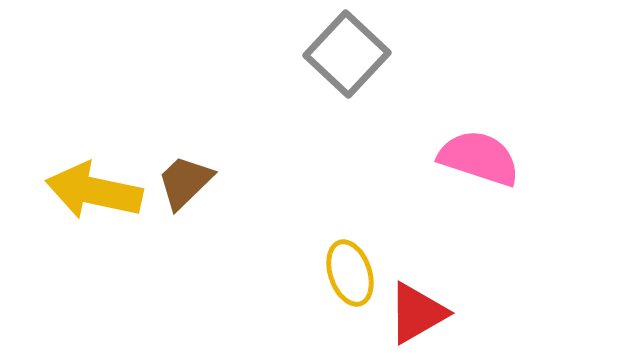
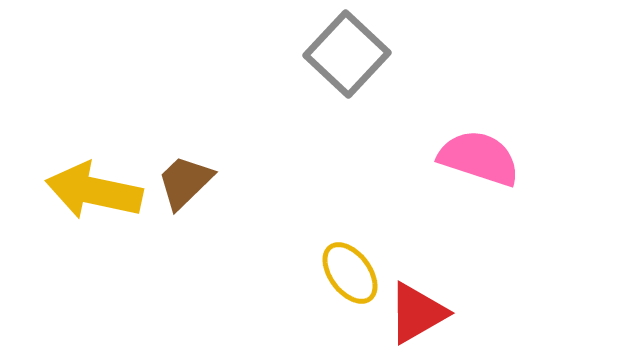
yellow ellipse: rotated 18 degrees counterclockwise
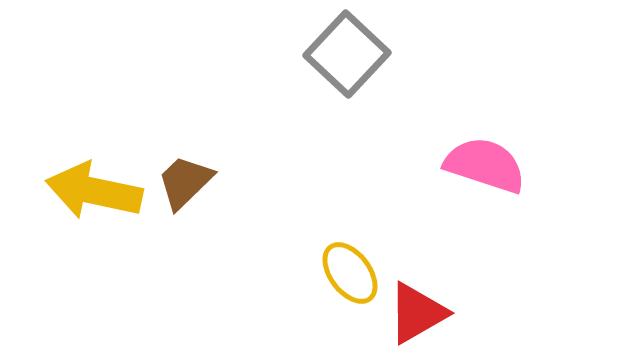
pink semicircle: moved 6 px right, 7 px down
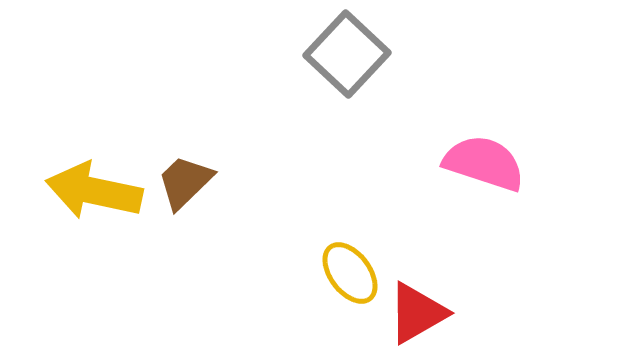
pink semicircle: moved 1 px left, 2 px up
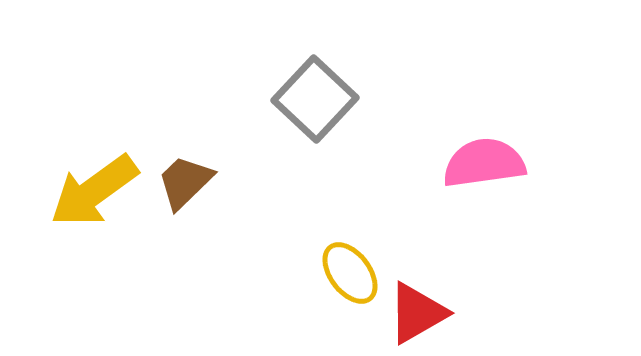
gray square: moved 32 px left, 45 px down
pink semicircle: rotated 26 degrees counterclockwise
yellow arrow: rotated 48 degrees counterclockwise
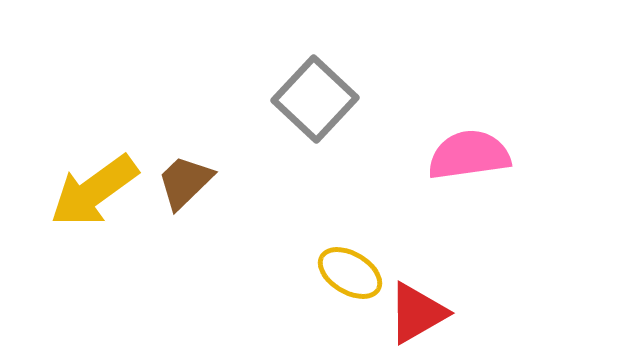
pink semicircle: moved 15 px left, 8 px up
yellow ellipse: rotated 22 degrees counterclockwise
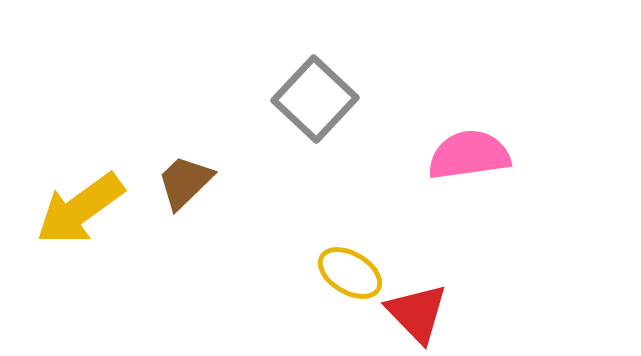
yellow arrow: moved 14 px left, 18 px down
red triangle: rotated 44 degrees counterclockwise
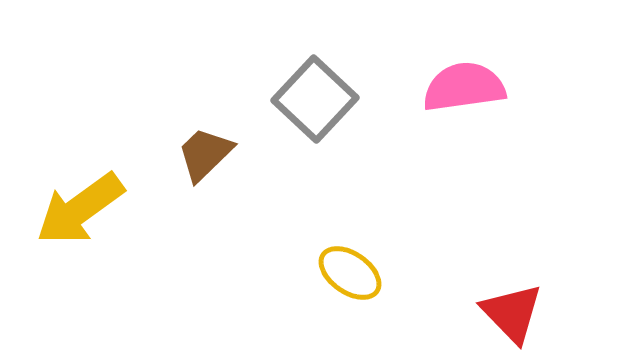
pink semicircle: moved 5 px left, 68 px up
brown trapezoid: moved 20 px right, 28 px up
yellow ellipse: rotated 4 degrees clockwise
red triangle: moved 95 px right
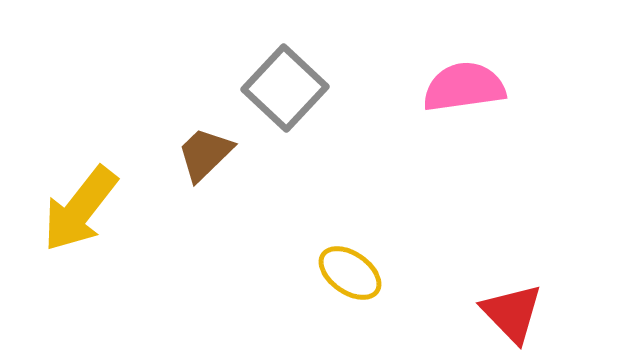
gray square: moved 30 px left, 11 px up
yellow arrow: rotated 16 degrees counterclockwise
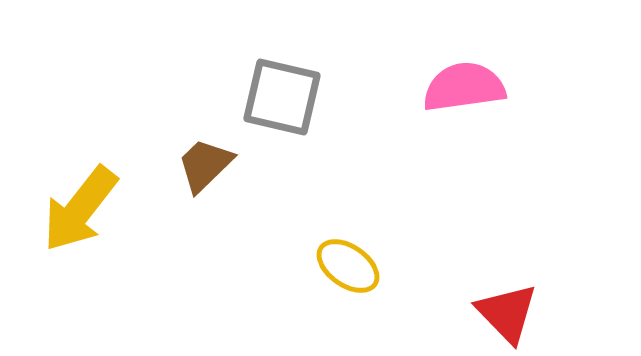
gray square: moved 3 px left, 9 px down; rotated 30 degrees counterclockwise
brown trapezoid: moved 11 px down
yellow ellipse: moved 2 px left, 7 px up
red triangle: moved 5 px left
